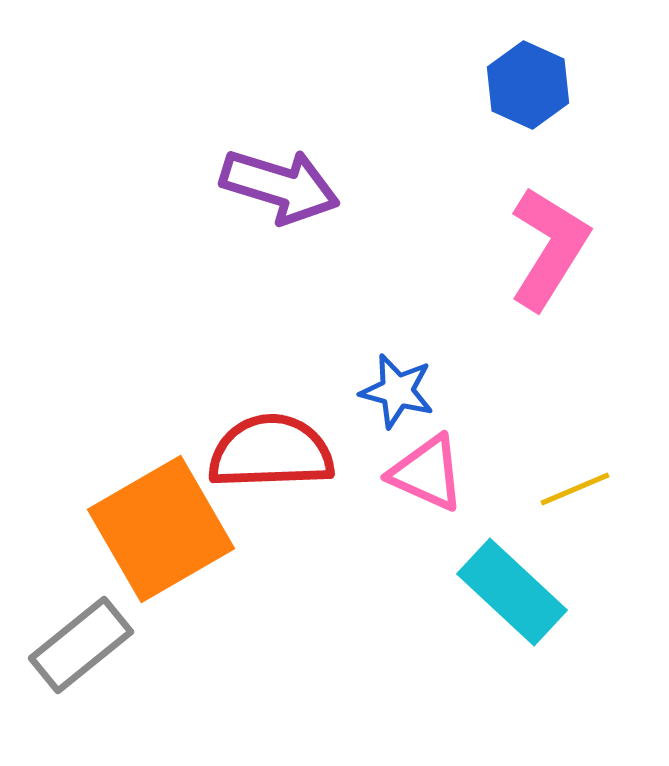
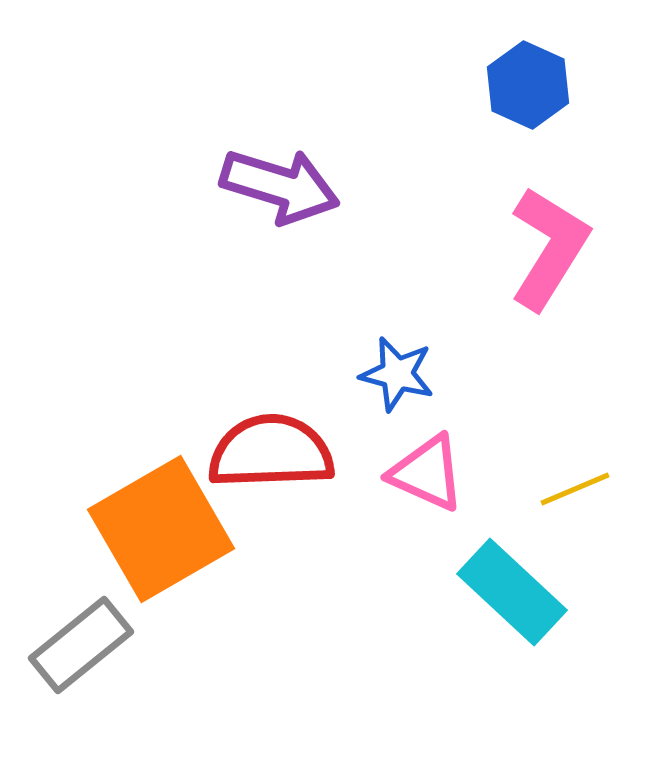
blue star: moved 17 px up
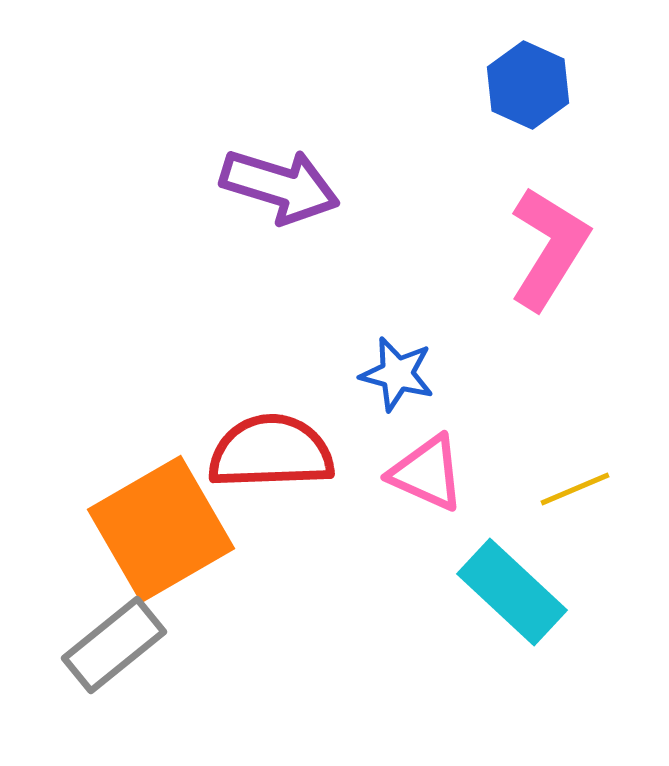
gray rectangle: moved 33 px right
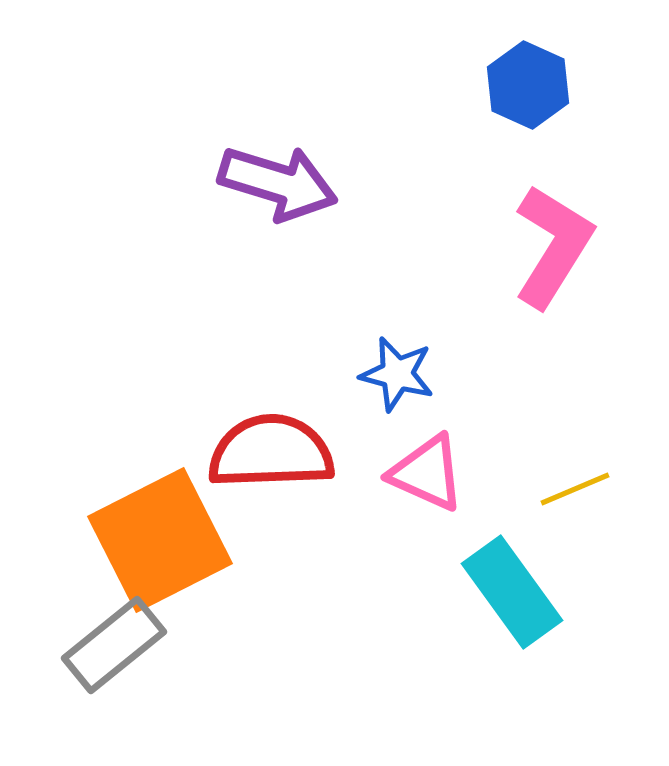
purple arrow: moved 2 px left, 3 px up
pink L-shape: moved 4 px right, 2 px up
orange square: moved 1 px left, 11 px down; rotated 3 degrees clockwise
cyan rectangle: rotated 11 degrees clockwise
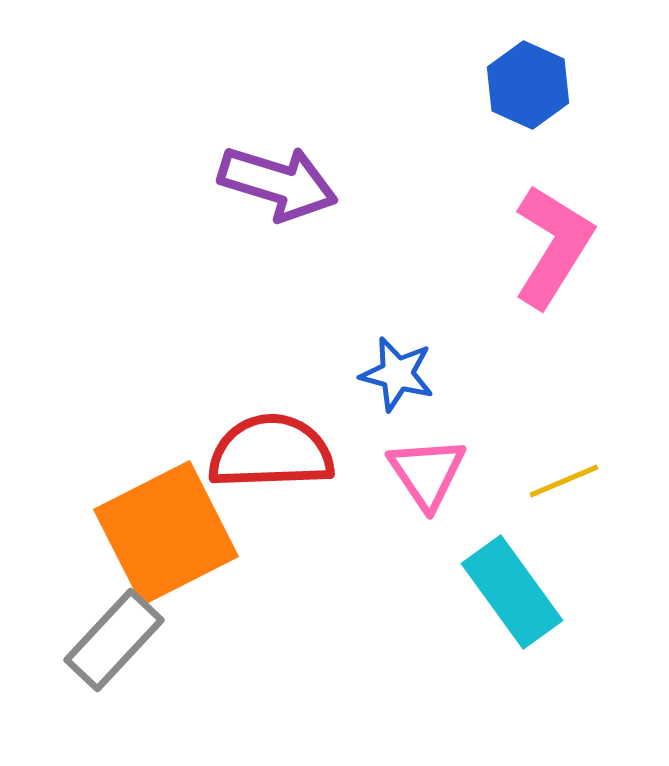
pink triangle: rotated 32 degrees clockwise
yellow line: moved 11 px left, 8 px up
orange square: moved 6 px right, 7 px up
gray rectangle: moved 5 px up; rotated 8 degrees counterclockwise
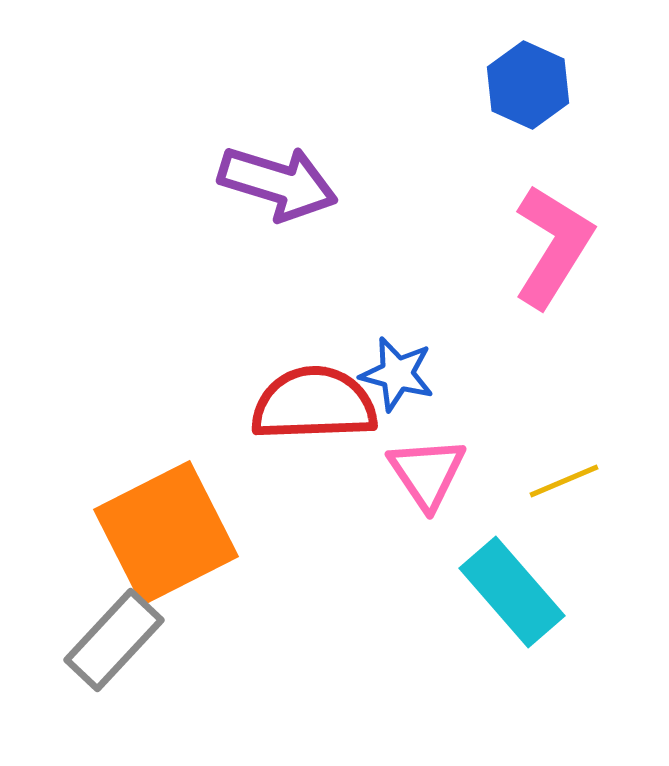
red semicircle: moved 43 px right, 48 px up
cyan rectangle: rotated 5 degrees counterclockwise
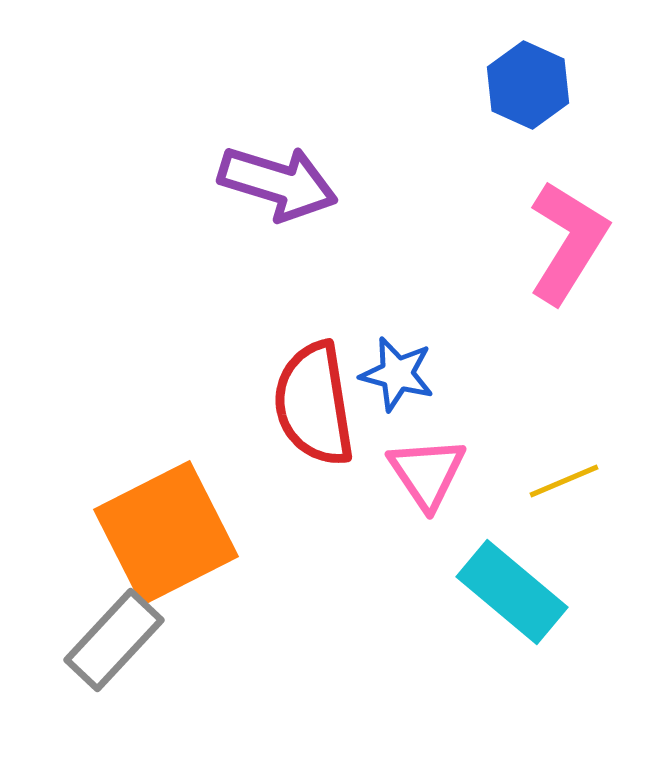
pink L-shape: moved 15 px right, 4 px up
red semicircle: rotated 97 degrees counterclockwise
cyan rectangle: rotated 9 degrees counterclockwise
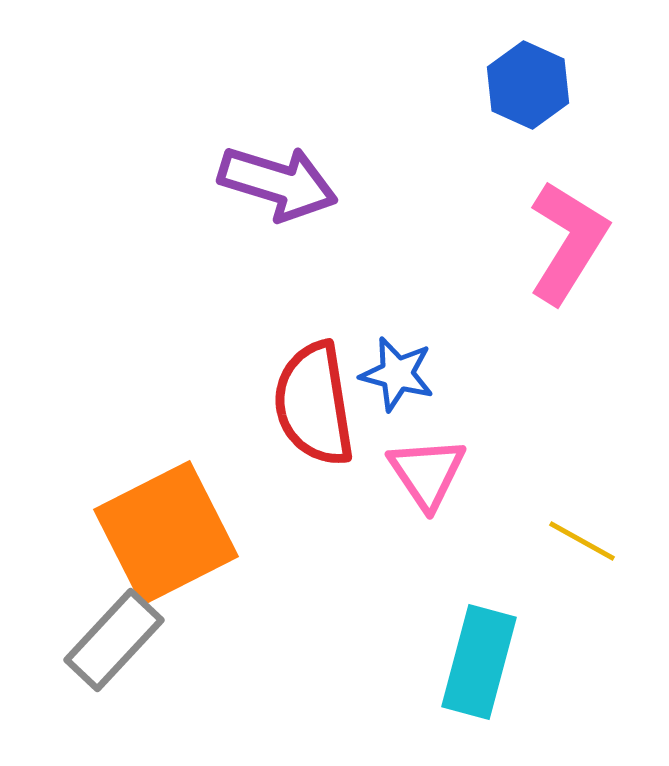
yellow line: moved 18 px right, 60 px down; rotated 52 degrees clockwise
cyan rectangle: moved 33 px left, 70 px down; rotated 65 degrees clockwise
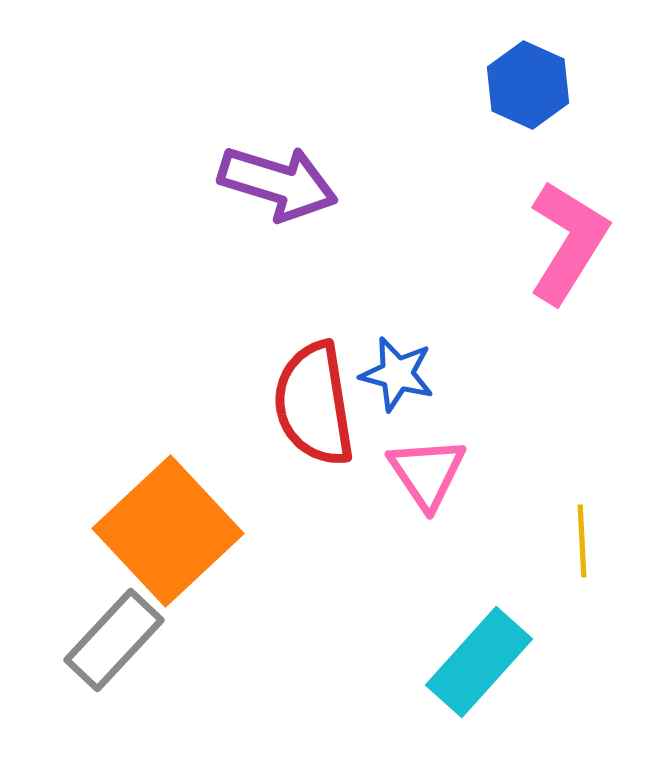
orange square: moved 2 px right, 2 px up; rotated 16 degrees counterclockwise
yellow line: rotated 58 degrees clockwise
cyan rectangle: rotated 27 degrees clockwise
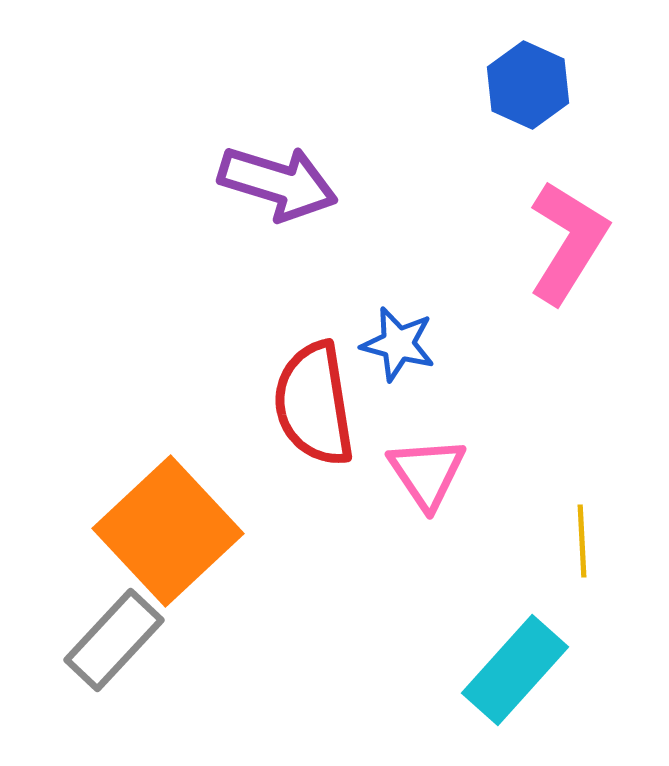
blue star: moved 1 px right, 30 px up
cyan rectangle: moved 36 px right, 8 px down
